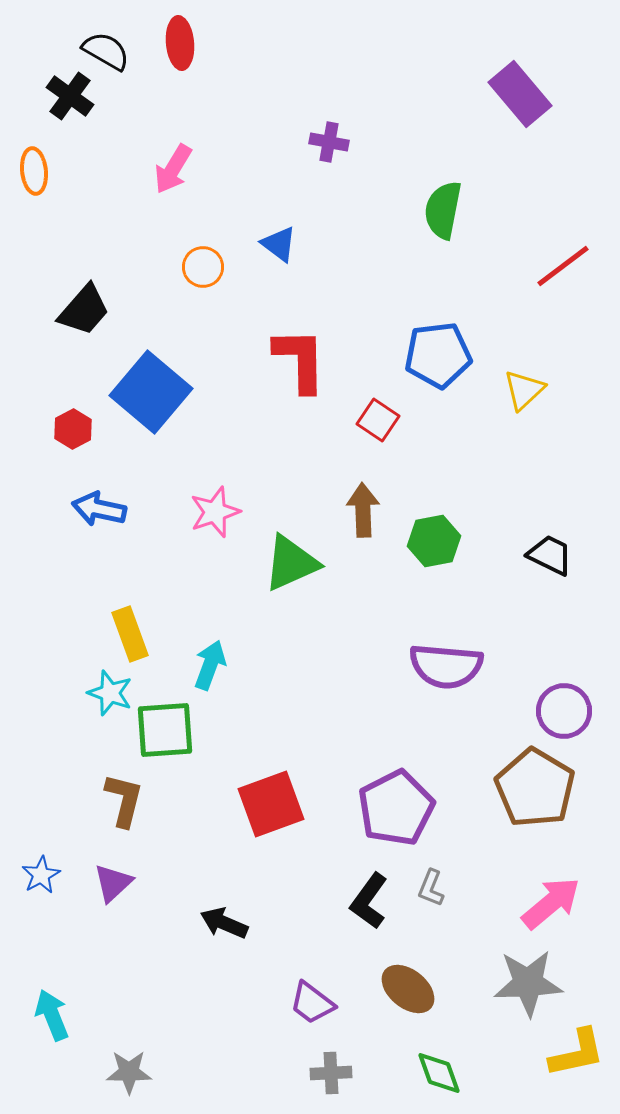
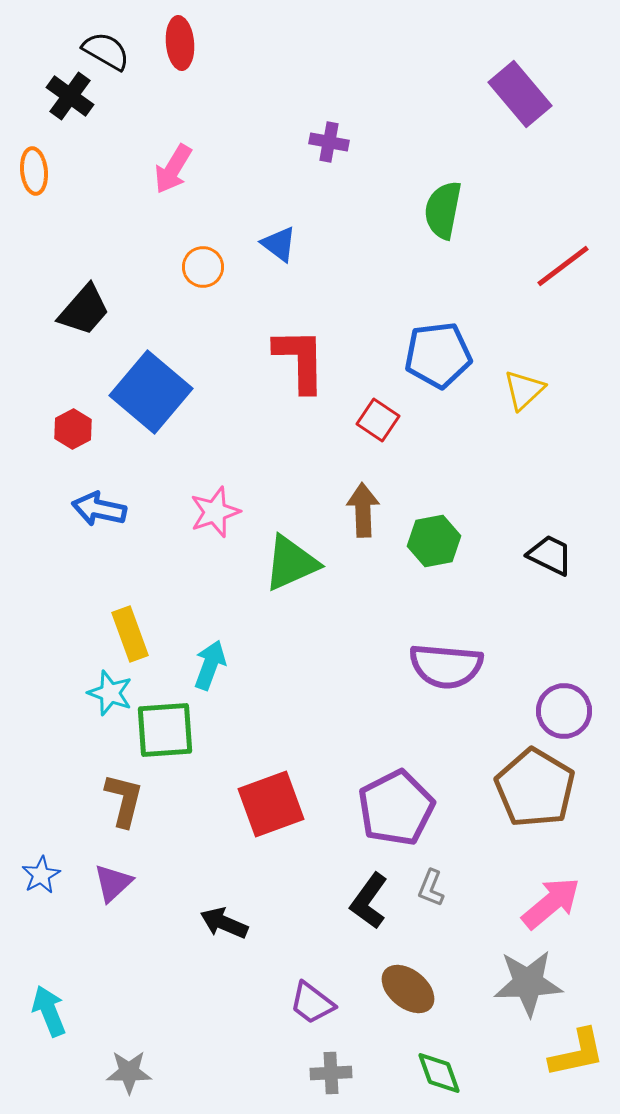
cyan arrow at (52, 1015): moved 3 px left, 4 px up
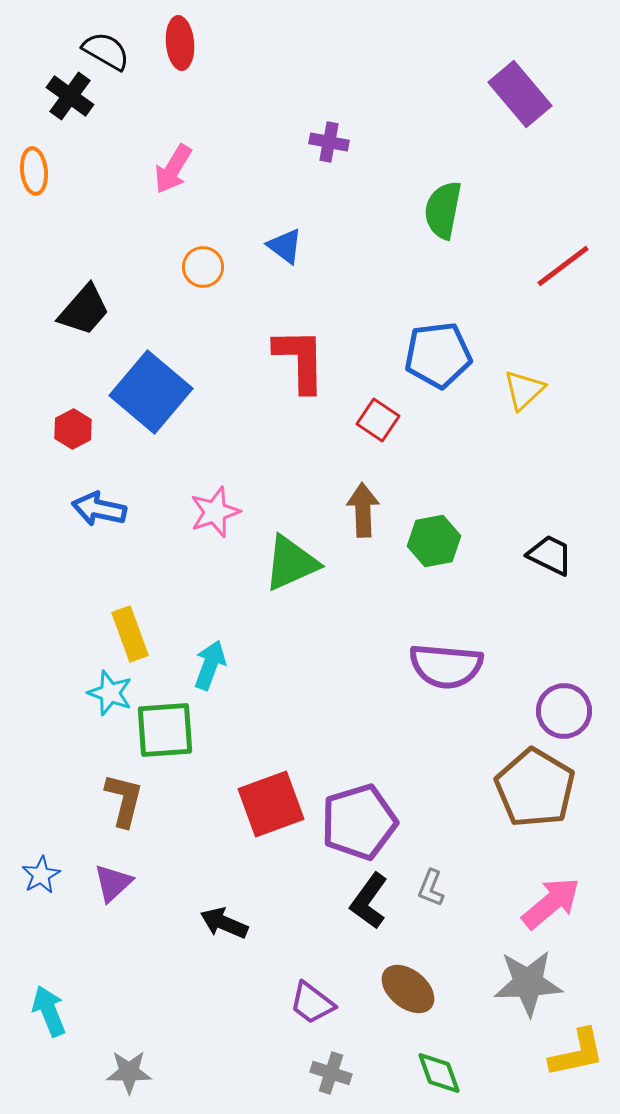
blue triangle at (279, 244): moved 6 px right, 2 px down
purple pentagon at (396, 808): moved 37 px left, 14 px down; rotated 10 degrees clockwise
gray cross at (331, 1073): rotated 21 degrees clockwise
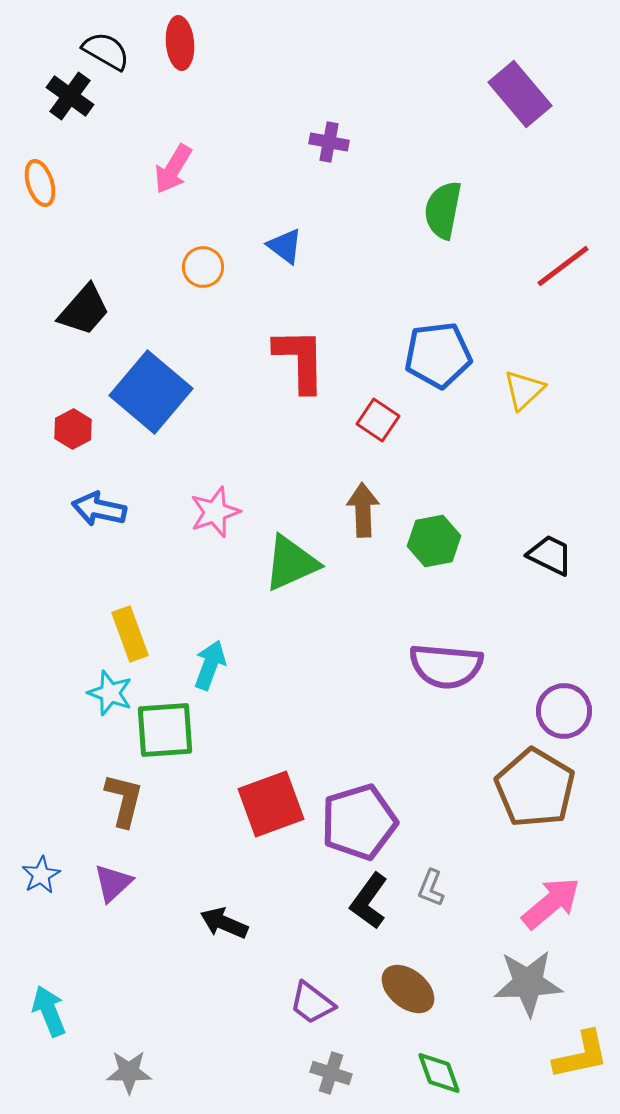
orange ellipse at (34, 171): moved 6 px right, 12 px down; rotated 12 degrees counterclockwise
yellow L-shape at (577, 1053): moved 4 px right, 2 px down
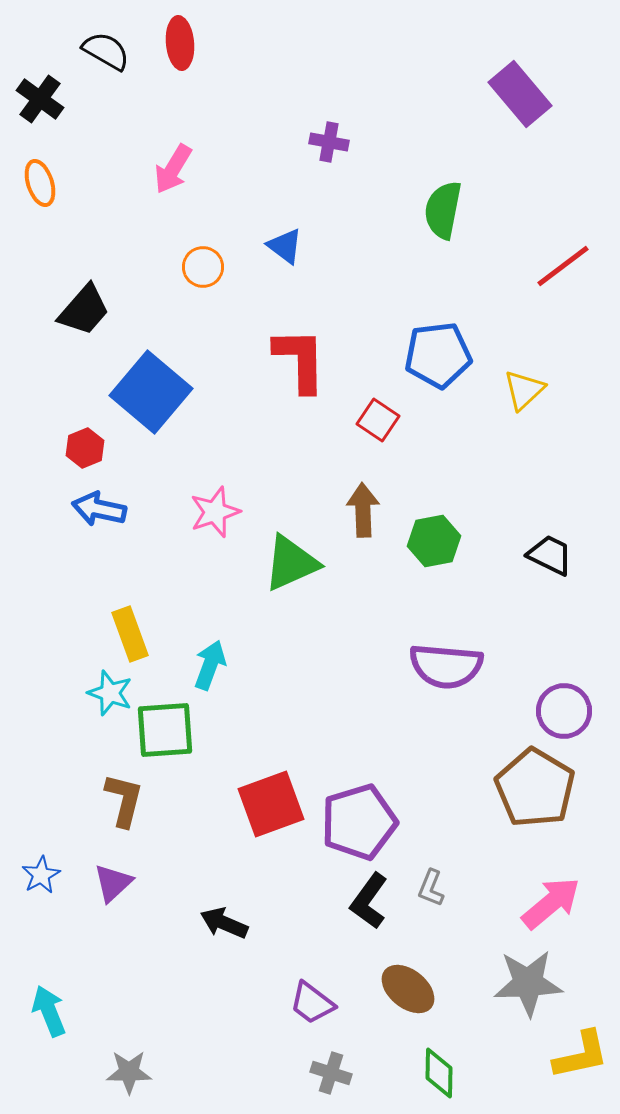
black cross at (70, 96): moved 30 px left, 3 px down
red hexagon at (73, 429): moved 12 px right, 19 px down; rotated 6 degrees clockwise
green diamond at (439, 1073): rotated 21 degrees clockwise
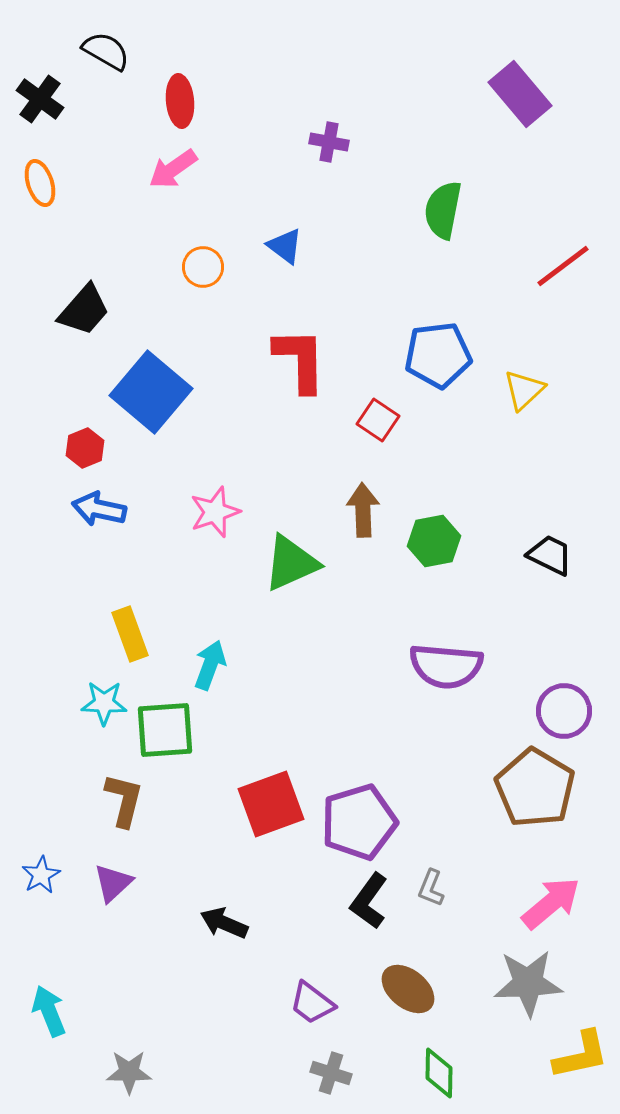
red ellipse at (180, 43): moved 58 px down
pink arrow at (173, 169): rotated 24 degrees clockwise
cyan star at (110, 693): moved 6 px left, 10 px down; rotated 18 degrees counterclockwise
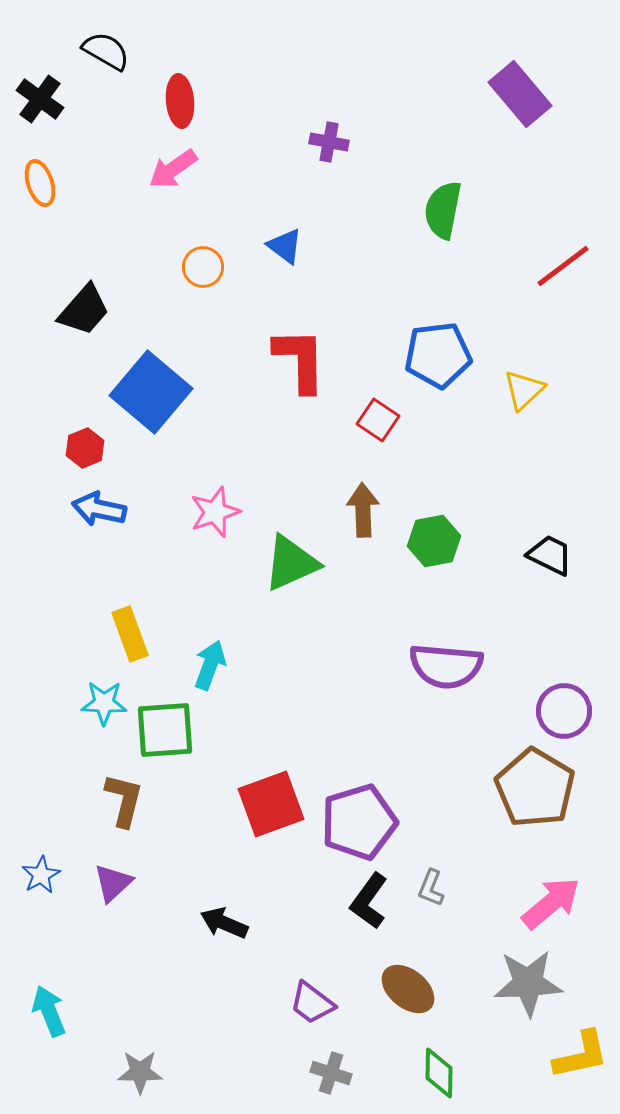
gray star at (129, 1072): moved 11 px right
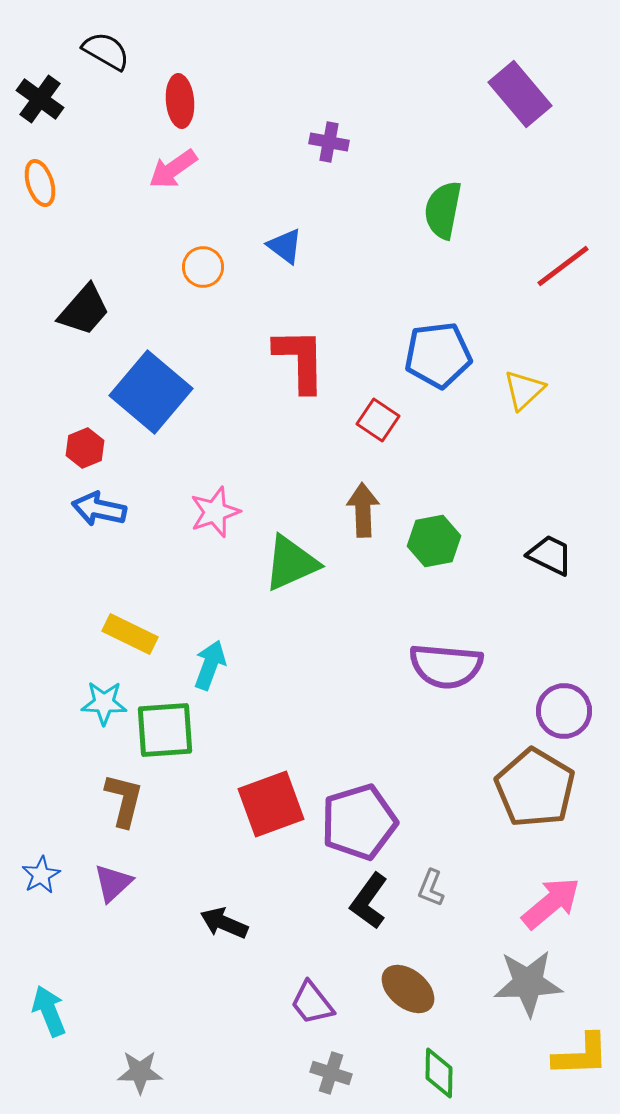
yellow rectangle at (130, 634): rotated 44 degrees counterclockwise
purple trapezoid at (312, 1003): rotated 15 degrees clockwise
yellow L-shape at (581, 1055): rotated 10 degrees clockwise
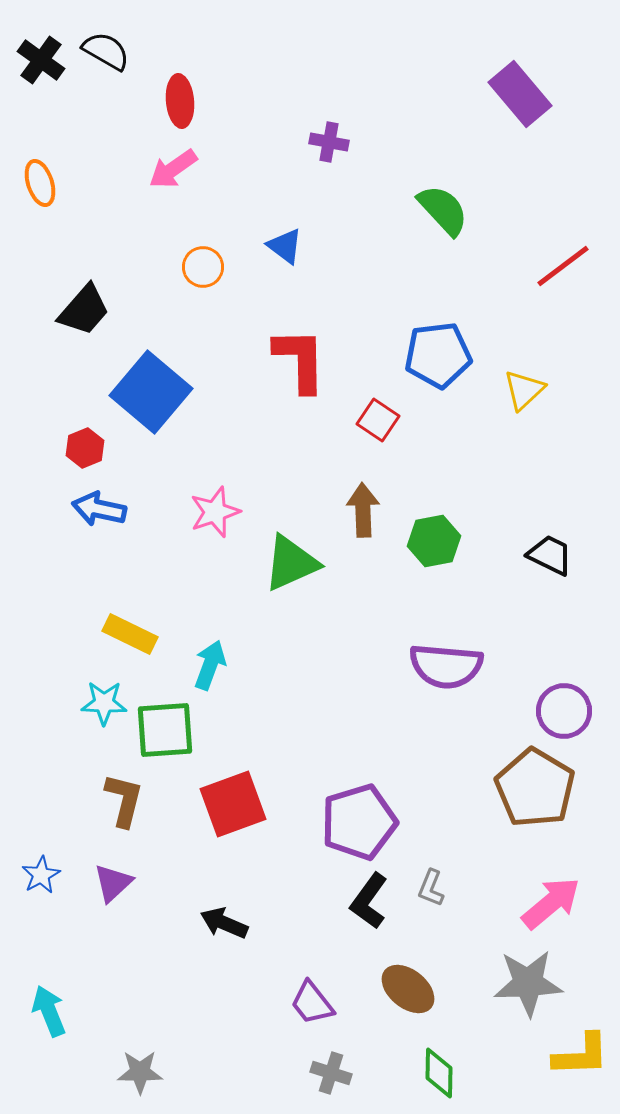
black cross at (40, 99): moved 1 px right, 39 px up
green semicircle at (443, 210): rotated 126 degrees clockwise
red square at (271, 804): moved 38 px left
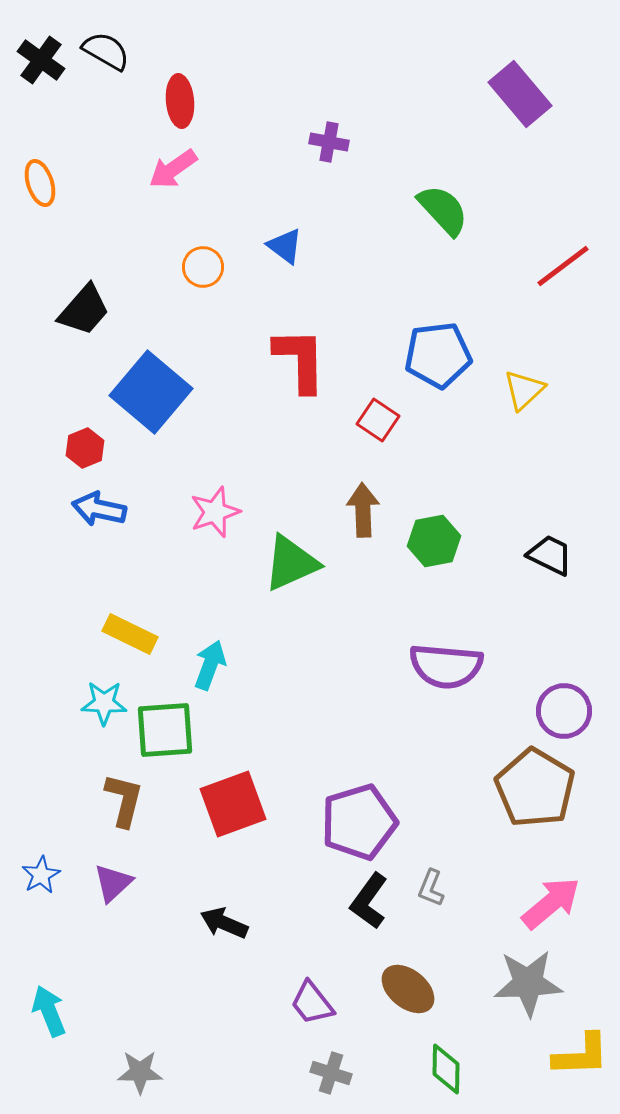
green diamond at (439, 1073): moved 7 px right, 4 px up
